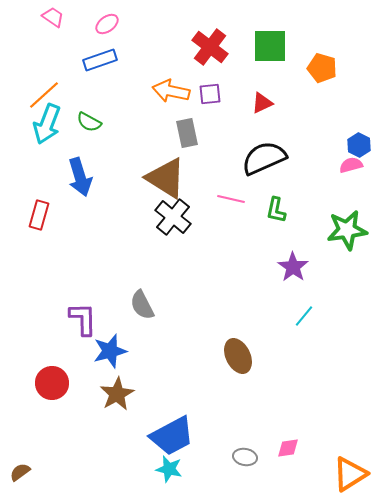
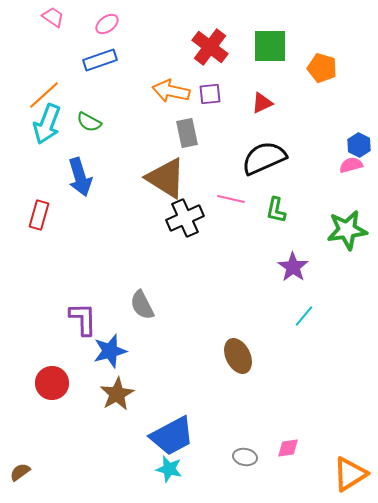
black cross: moved 12 px right, 1 px down; rotated 27 degrees clockwise
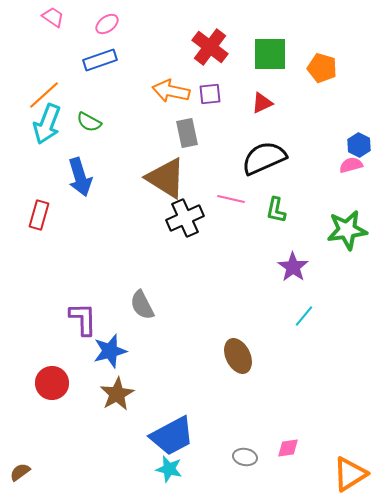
green square: moved 8 px down
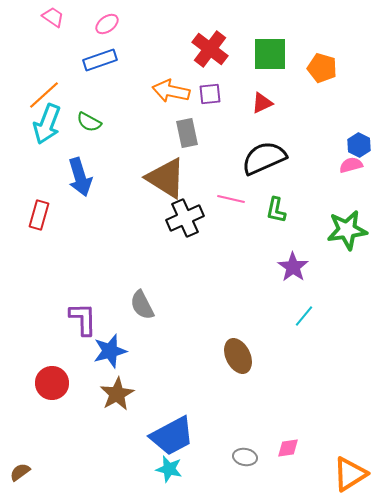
red cross: moved 2 px down
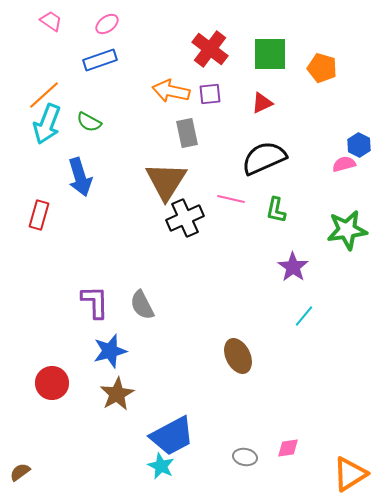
pink trapezoid: moved 2 px left, 4 px down
pink semicircle: moved 7 px left, 1 px up
brown triangle: moved 3 px down; rotated 30 degrees clockwise
purple L-shape: moved 12 px right, 17 px up
cyan star: moved 8 px left, 3 px up; rotated 12 degrees clockwise
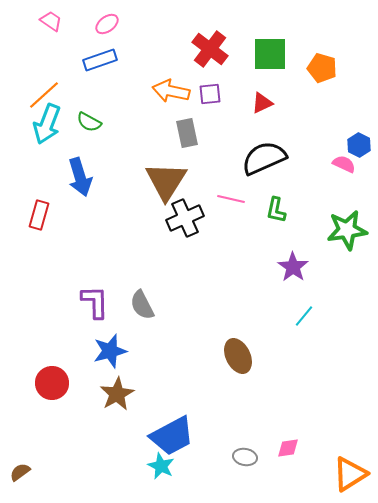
pink semicircle: rotated 40 degrees clockwise
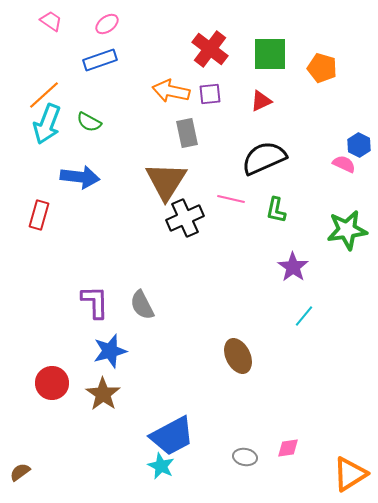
red triangle: moved 1 px left, 2 px up
blue arrow: rotated 66 degrees counterclockwise
brown star: moved 14 px left; rotated 8 degrees counterclockwise
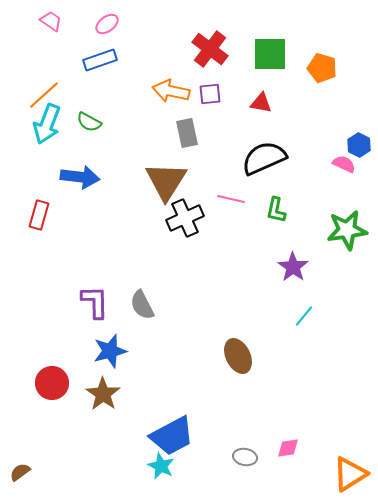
red triangle: moved 2 px down; rotated 35 degrees clockwise
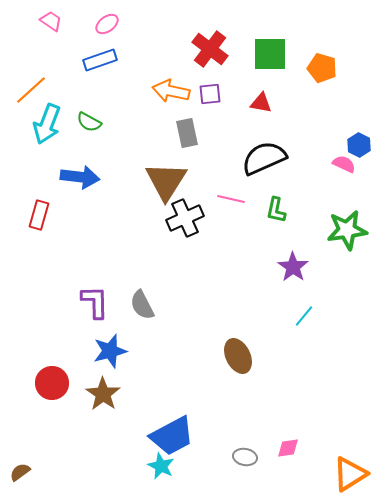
orange line: moved 13 px left, 5 px up
